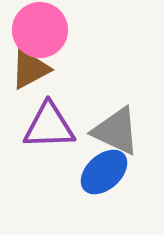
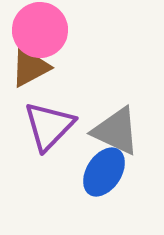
brown triangle: moved 2 px up
purple triangle: rotated 44 degrees counterclockwise
blue ellipse: rotated 15 degrees counterclockwise
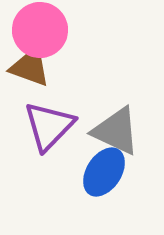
brown triangle: rotated 48 degrees clockwise
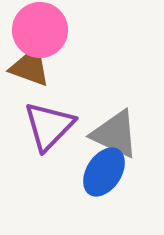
gray triangle: moved 1 px left, 3 px down
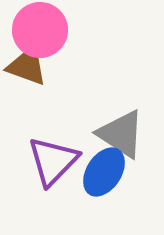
brown triangle: moved 3 px left, 1 px up
purple triangle: moved 4 px right, 35 px down
gray triangle: moved 6 px right; rotated 8 degrees clockwise
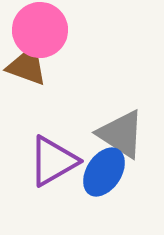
purple triangle: rotated 16 degrees clockwise
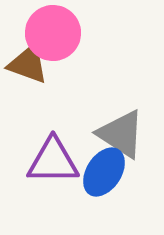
pink circle: moved 13 px right, 3 px down
brown triangle: moved 1 px right, 2 px up
purple triangle: rotated 30 degrees clockwise
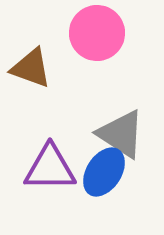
pink circle: moved 44 px right
brown triangle: moved 3 px right, 4 px down
purple triangle: moved 3 px left, 7 px down
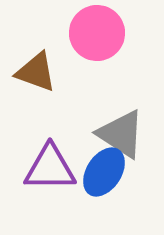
brown triangle: moved 5 px right, 4 px down
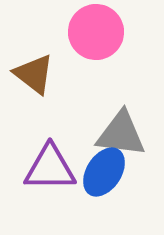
pink circle: moved 1 px left, 1 px up
brown triangle: moved 2 px left, 2 px down; rotated 18 degrees clockwise
gray triangle: rotated 26 degrees counterclockwise
